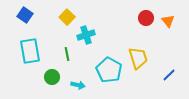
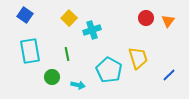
yellow square: moved 2 px right, 1 px down
orange triangle: rotated 16 degrees clockwise
cyan cross: moved 6 px right, 5 px up
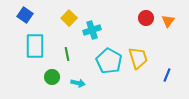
cyan rectangle: moved 5 px right, 5 px up; rotated 10 degrees clockwise
cyan pentagon: moved 9 px up
blue line: moved 2 px left; rotated 24 degrees counterclockwise
cyan arrow: moved 2 px up
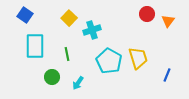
red circle: moved 1 px right, 4 px up
cyan arrow: rotated 112 degrees clockwise
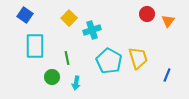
green line: moved 4 px down
cyan arrow: moved 2 px left; rotated 24 degrees counterclockwise
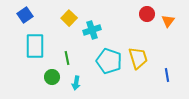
blue square: rotated 21 degrees clockwise
cyan pentagon: rotated 10 degrees counterclockwise
blue line: rotated 32 degrees counterclockwise
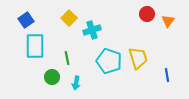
blue square: moved 1 px right, 5 px down
